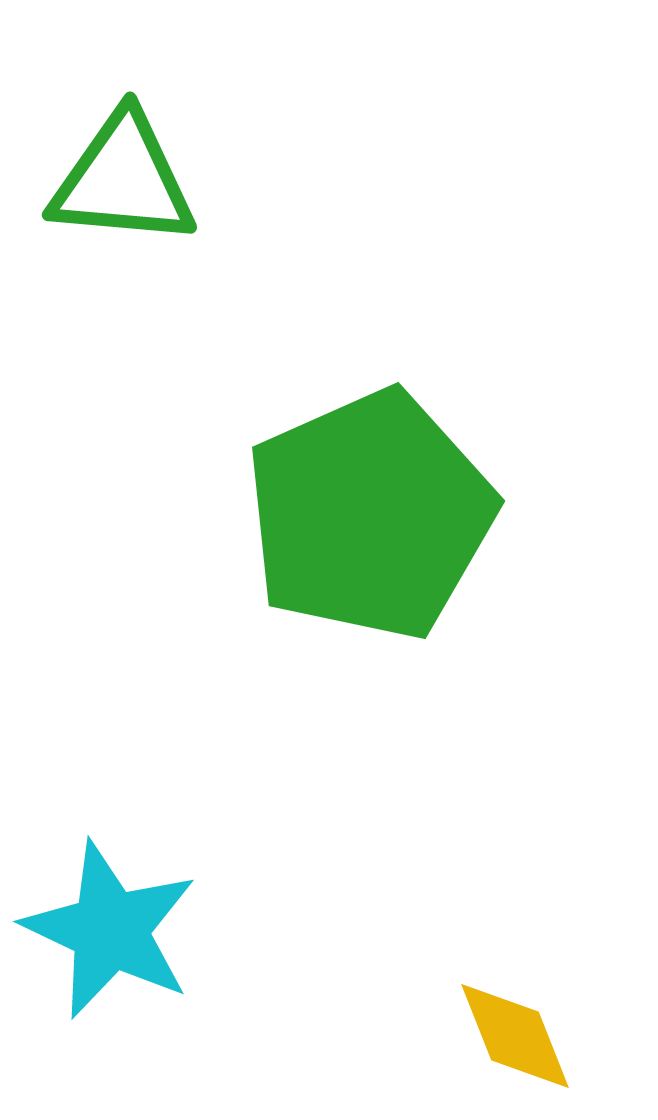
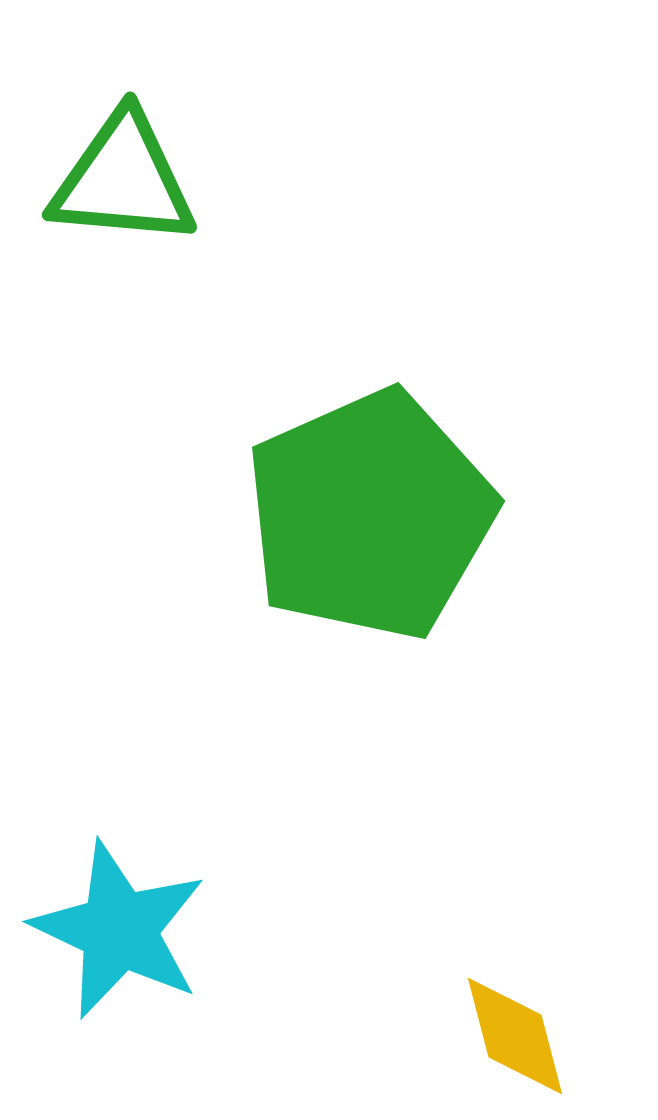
cyan star: moved 9 px right
yellow diamond: rotated 7 degrees clockwise
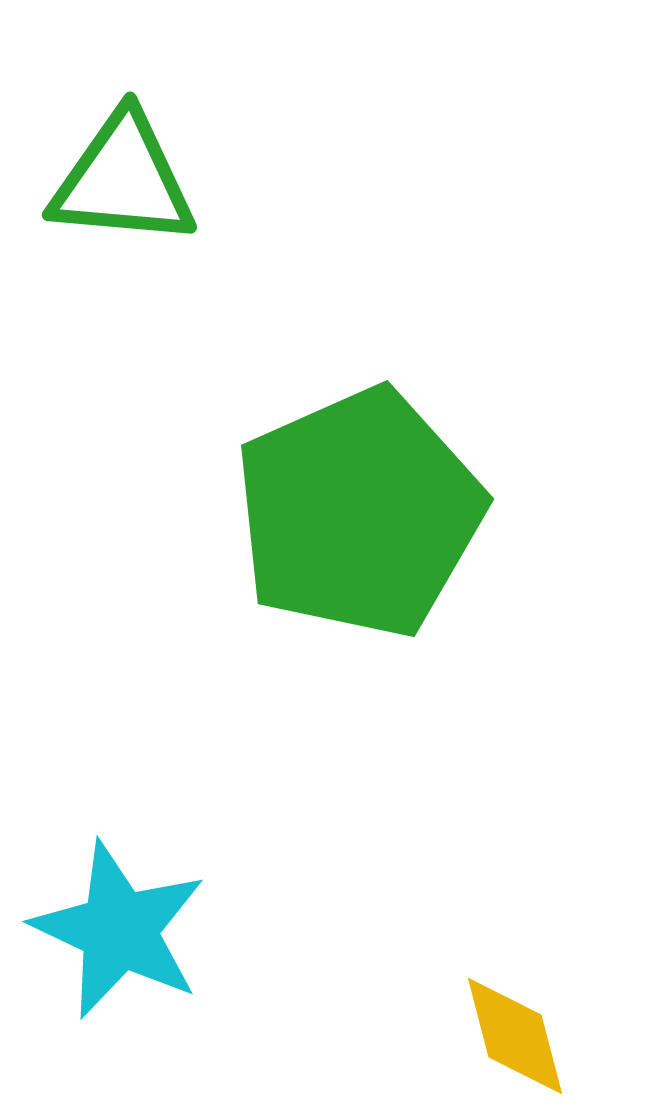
green pentagon: moved 11 px left, 2 px up
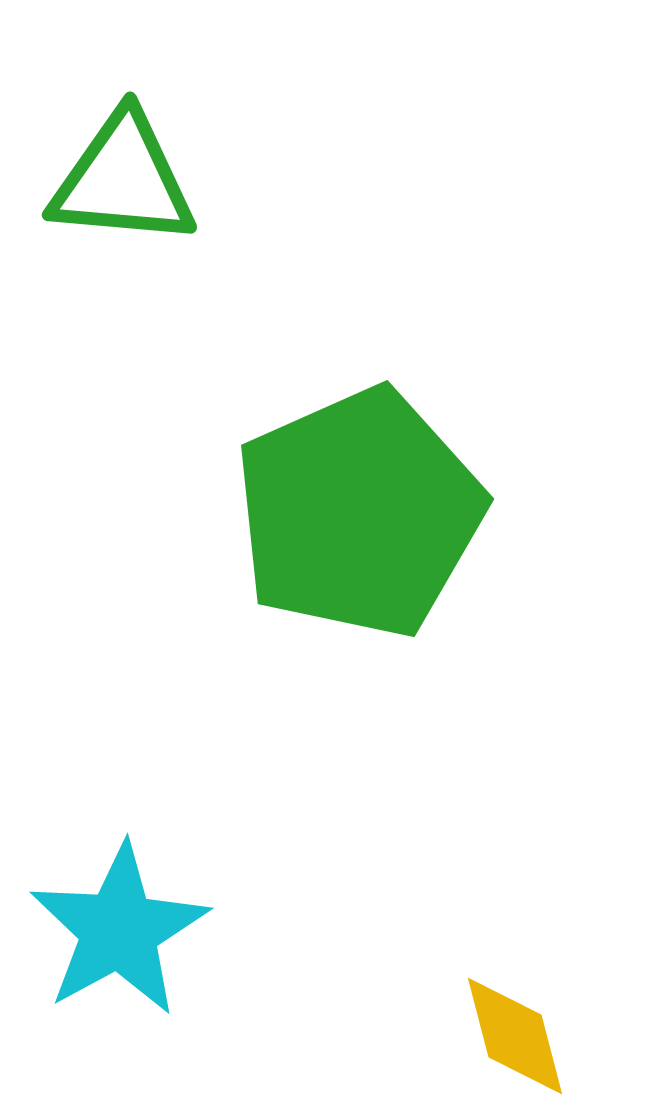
cyan star: rotated 18 degrees clockwise
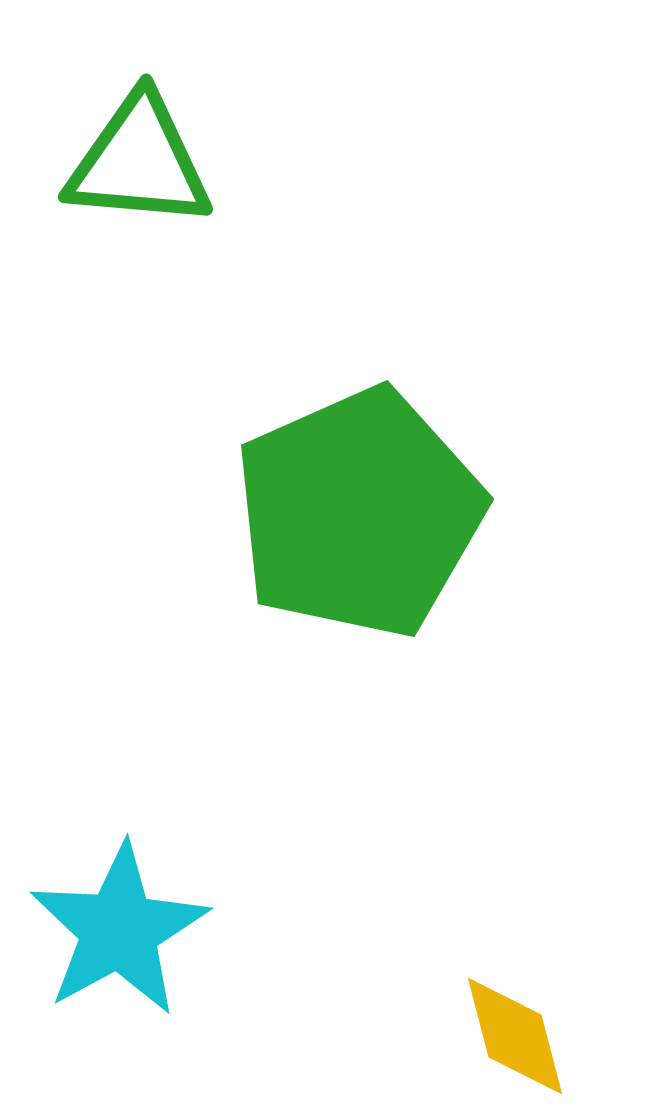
green triangle: moved 16 px right, 18 px up
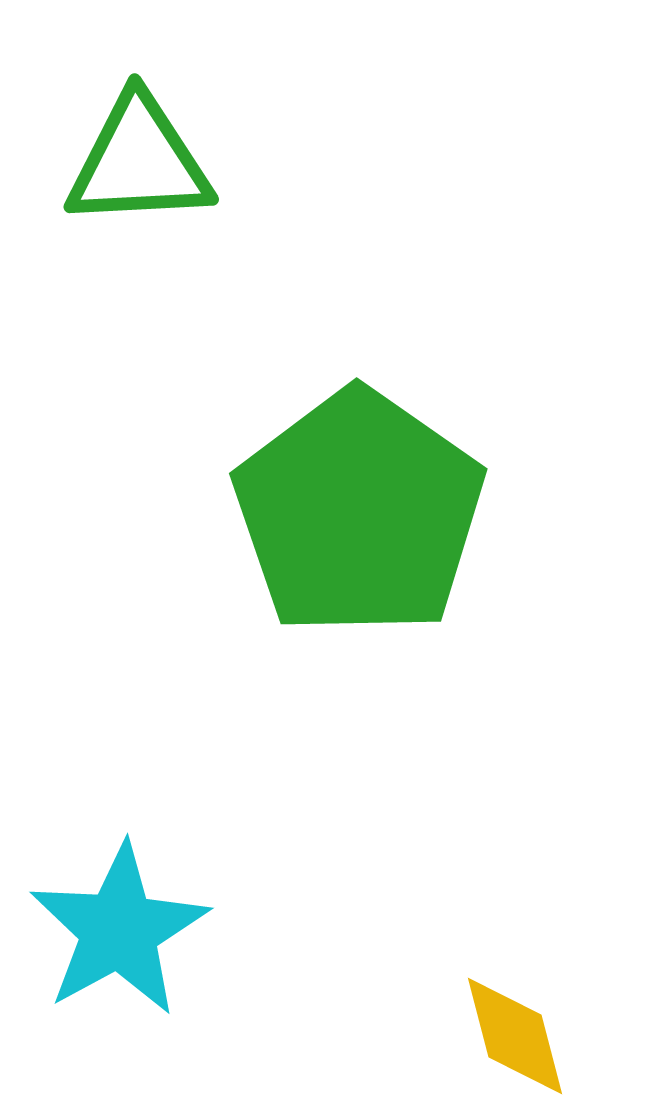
green triangle: rotated 8 degrees counterclockwise
green pentagon: rotated 13 degrees counterclockwise
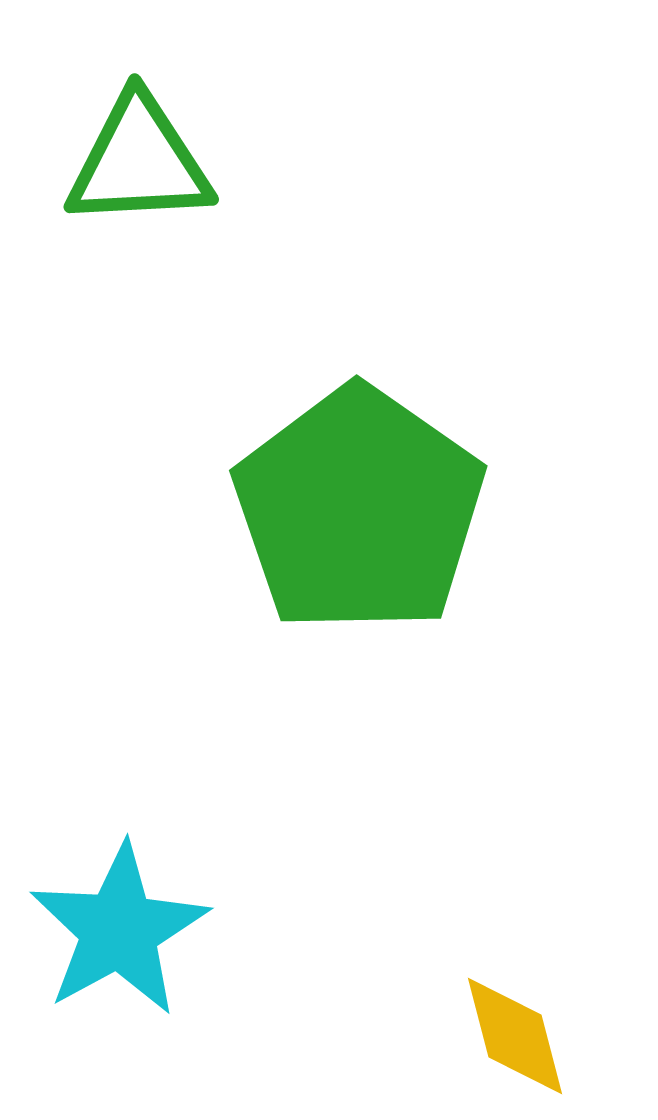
green pentagon: moved 3 px up
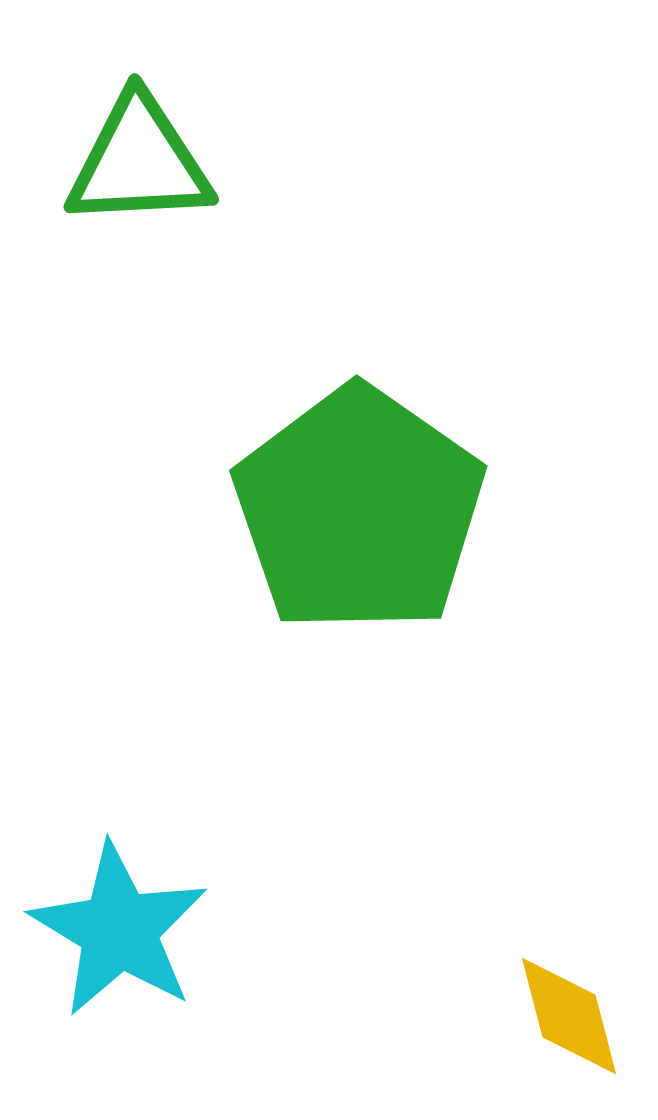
cyan star: rotated 12 degrees counterclockwise
yellow diamond: moved 54 px right, 20 px up
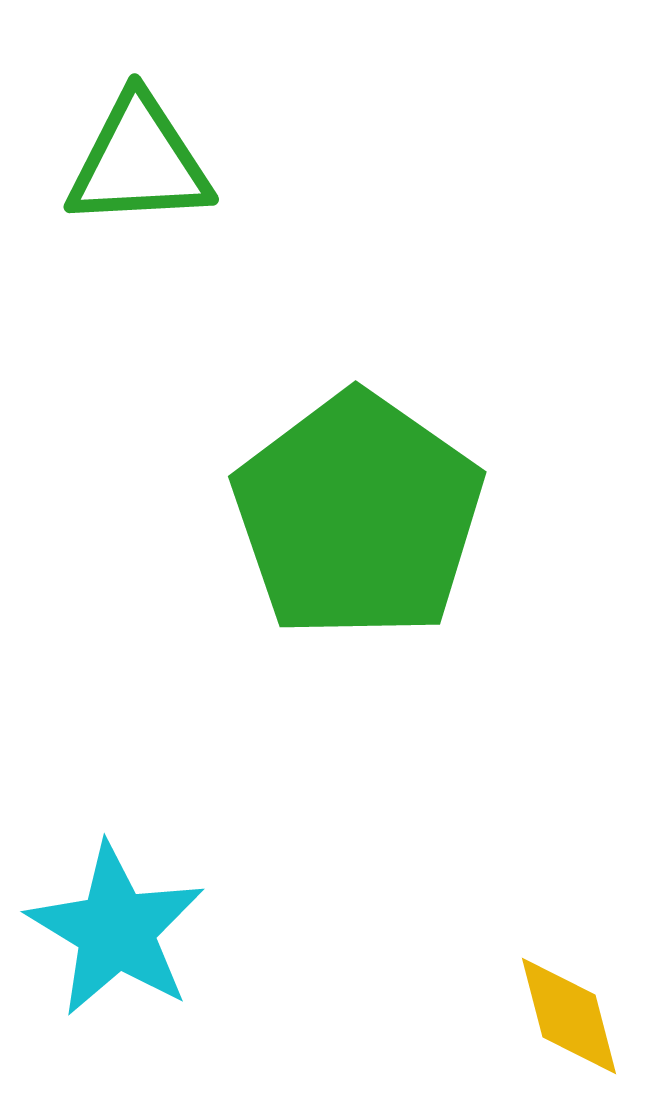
green pentagon: moved 1 px left, 6 px down
cyan star: moved 3 px left
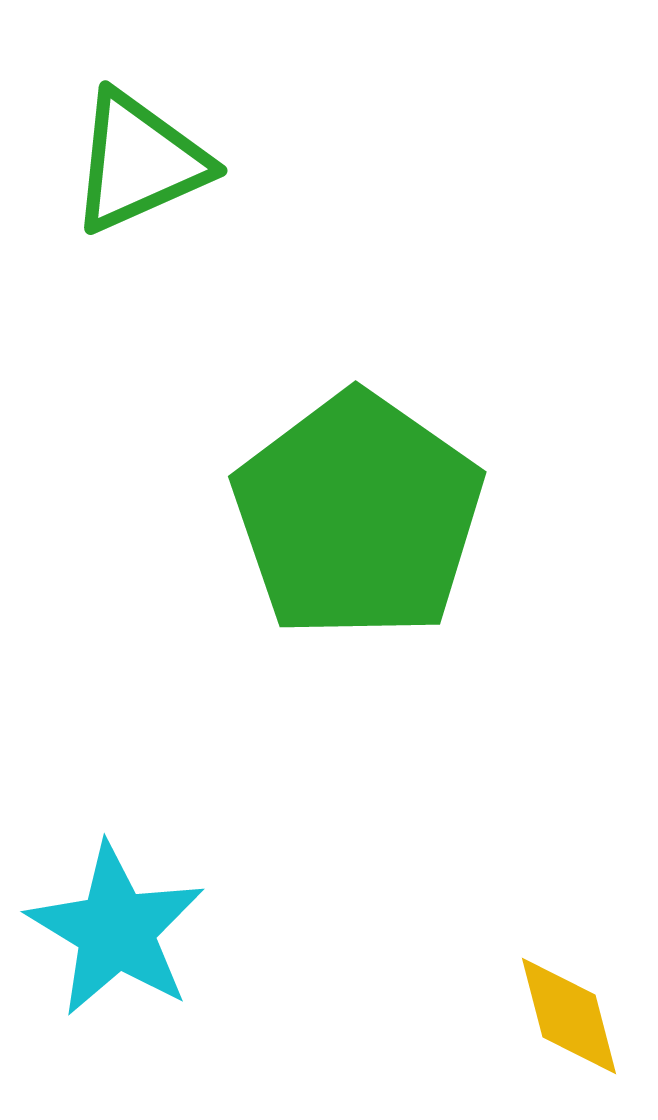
green triangle: rotated 21 degrees counterclockwise
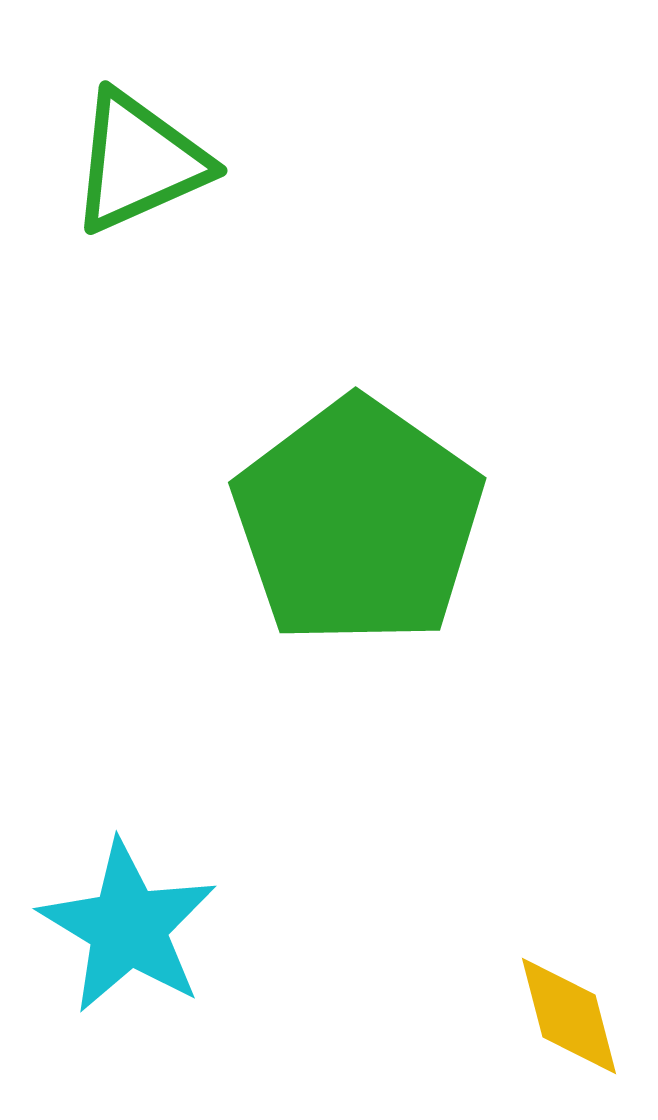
green pentagon: moved 6 px down
cyan star: moved 12 px right, 3 px up
